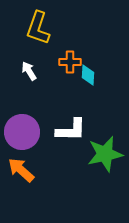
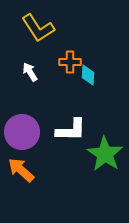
yellow L-shape: rotated 52 degrees counterclockwise
white arrow: moved 1 px right, 1 px down
green star: rotated 27 degrees counterclockwise
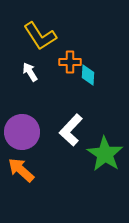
yellow L-shape: moved 2 px right, 8 px down
white L-shape: rotated 132 degrees clockwise
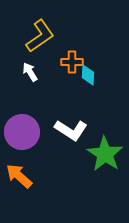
yellow L-shape: rotated 92 degrees counterclockwise
orange cross: moved 2 px right
white L-shape: rotated 100 degrees counterclockwise
orange arrow: moved 2 px left, 6 px down
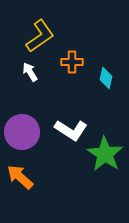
cyan diamond: moved 18 px right, 3 px down; rotated 10 degrees clockwise
orange arrow: moved 1 px right, 1 px down
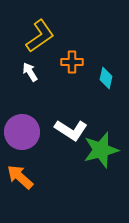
green star: moved 4 px left, 4 px up; rotated 24 degrees clockwise
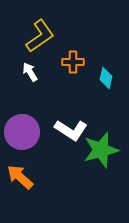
orange cross: moved 1 px right
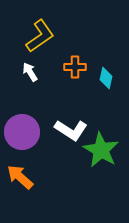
orange cross: moved 2 px right, 5 px down
green star: rotated 27 degrees counterclockwise
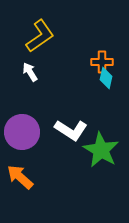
orange cross: moved 27 px right, 5 px up
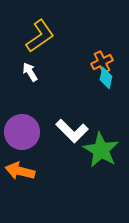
orange cross: rotated 25 degrees counterclockwise
white L-shape: moved 1 px right, 1 px down; rotated 12 degrees clockwise
orange arrow: moved 6 px up; rotated 28 degrees counterclockwise
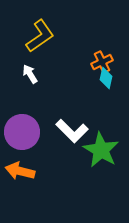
white arrow: moved 2 px down
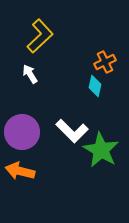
yellow L-shape: rotated 8 degrees counterclockwise
orange cross: moved 3 px right
cyan diamond: moved 11 px left, 8 px down
